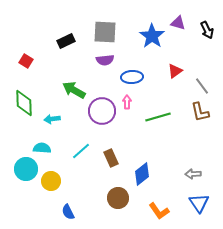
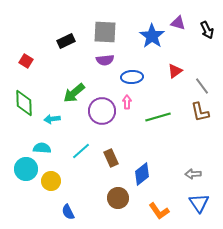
green arrow: moved 3 px down; rotated 70 degrees counterclockwise
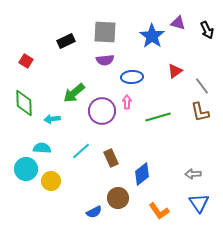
blue semicircle: moved 26 px right; rotated 91 degrees counterclockwise
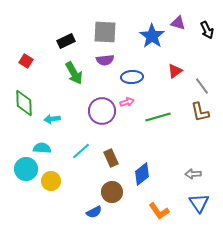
green arrow: moved 20 px up; rotated 80 degrees counterclockwise
pink arrow: rotated 72 degrees clockwise
brown circle: moved 6 px left, 6 px up
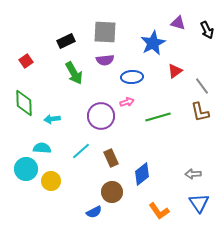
blue star: moved 1 px right, 7 px down; rotated 10 degrees clockwise
red square: rotated 24 degrees clockwise
purple circle: moved 1 px left, 5 px down
